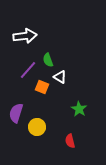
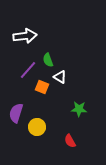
green star: rotated 28 degrees counterclockwise
red semicircle: rotated 16 degrees counterclockwise
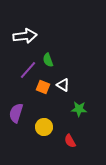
white triangle: moved 3 px right, 8 px down
orange square: moved 1 px right
yellow circle: moved 7 px right
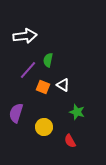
green semicircle: rotated 32 degrees clockwise
green star: moved 2 px left, 3 px down; rotated 14 degrees clockwise
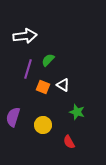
green semicircle: rotated 32 degrees clockwise
purple line: moved 1 px up; rotated 24 degrees counterclockwise
purple semicircle: moved 3 px left, 4 px down
yellow circle: moved 1 px left, 2 px up
red semicircle: moved 1 px left, 1 px down
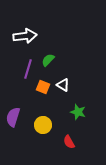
green star: moved 1 px right
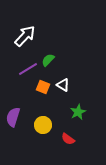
white arrow: rotated 40 degrees counterclockwise
purple line: rotated 42 degrees clockwise
green star: rotated 28 degrees clockwise
red semicircle: moved 1 px left, 3 px up; rotated 24 degrees counterclockwise
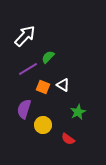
green semicircle: moved 3 px up
purple semicircle: moved 11 px right, 8 px up
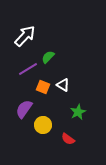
purple semicircle: rotated 18 degrees clockwise
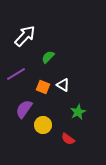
purple line: moved 12 px left, 5 px down
